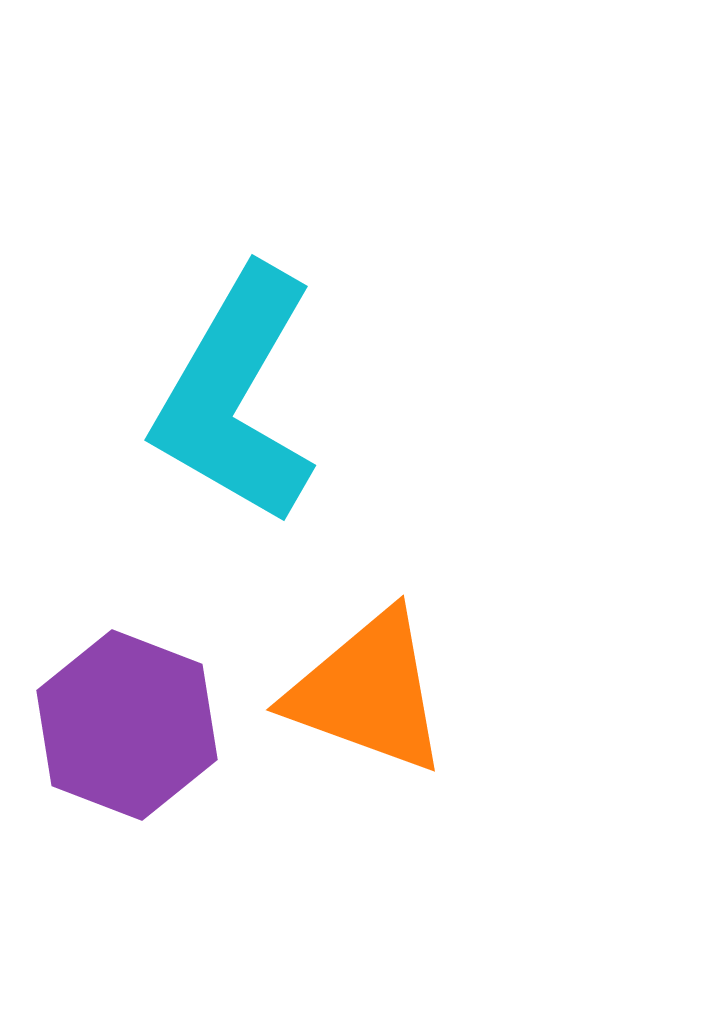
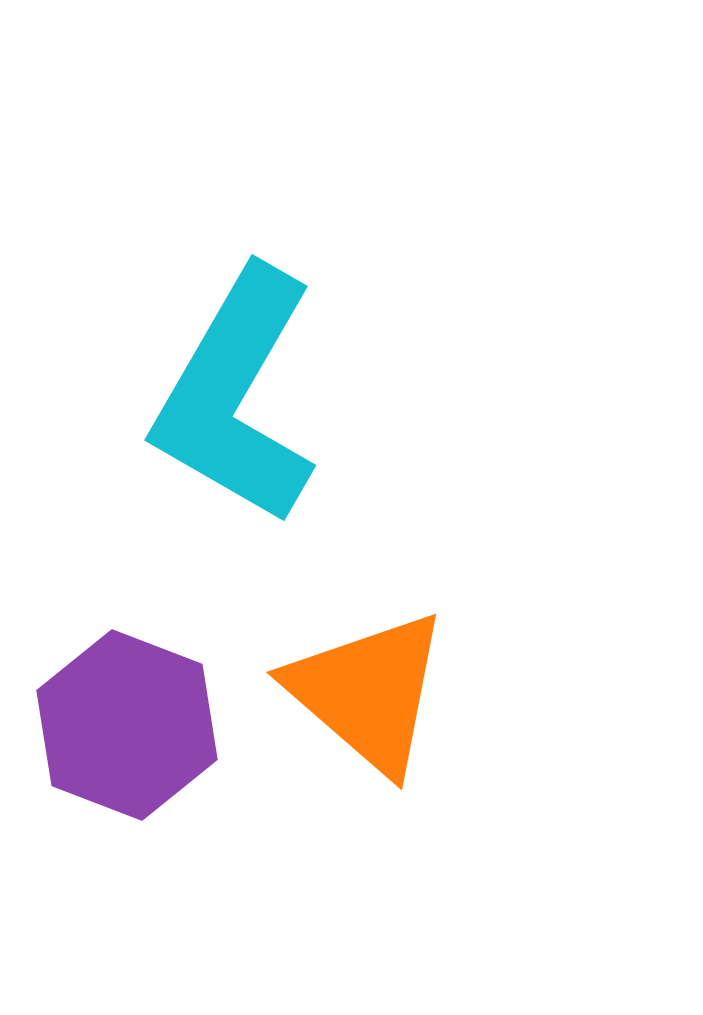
orange triangle: rotated 21 degrees clockwise
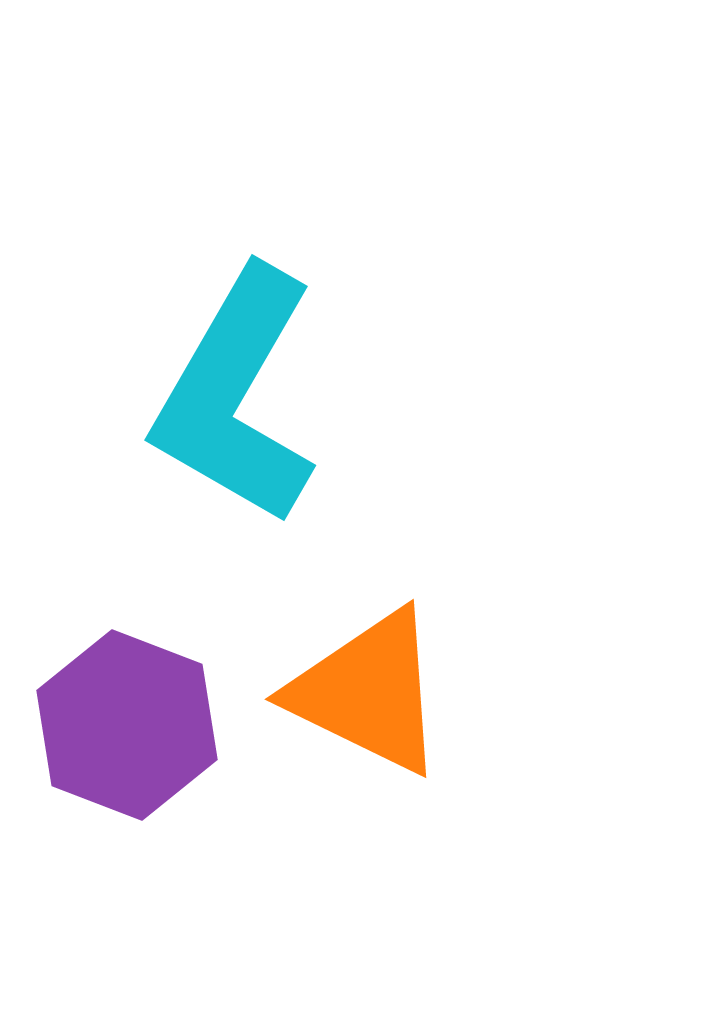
orange triangle: rotated 15 degrees counterclockwise
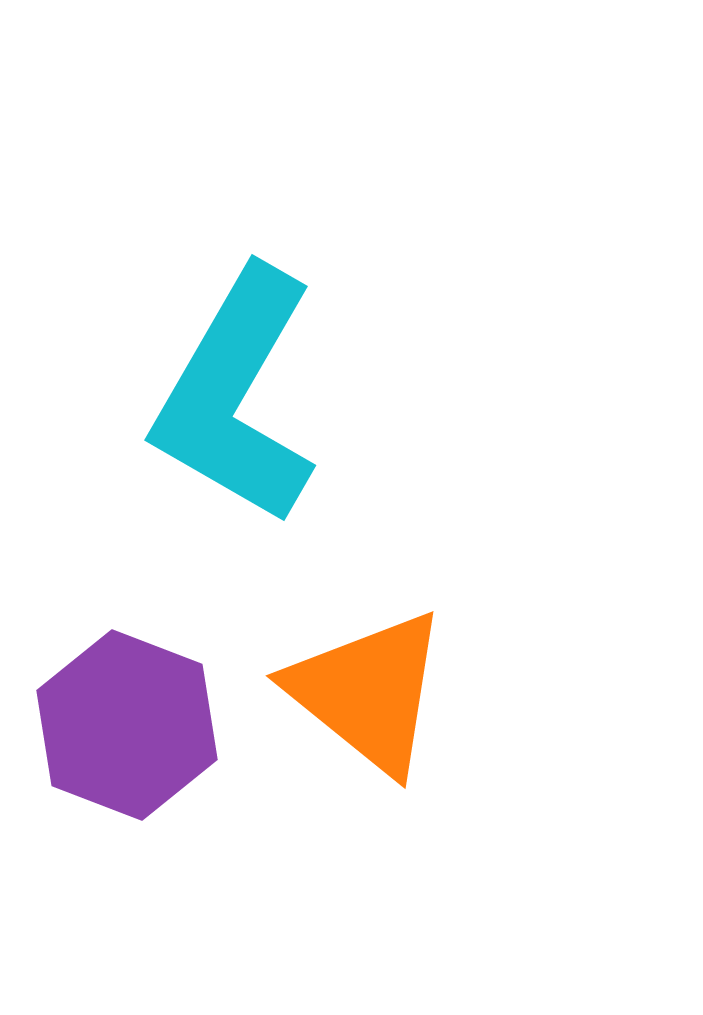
orange triangle: rotated 13 degrees clockwise
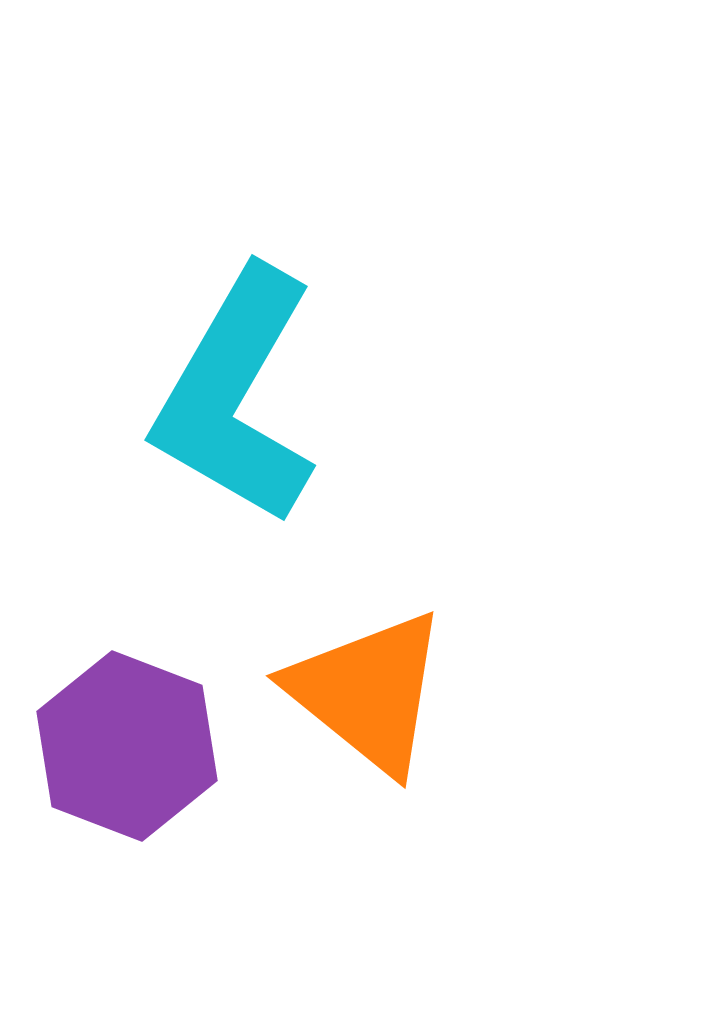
purple hexagon: moved 21 px down
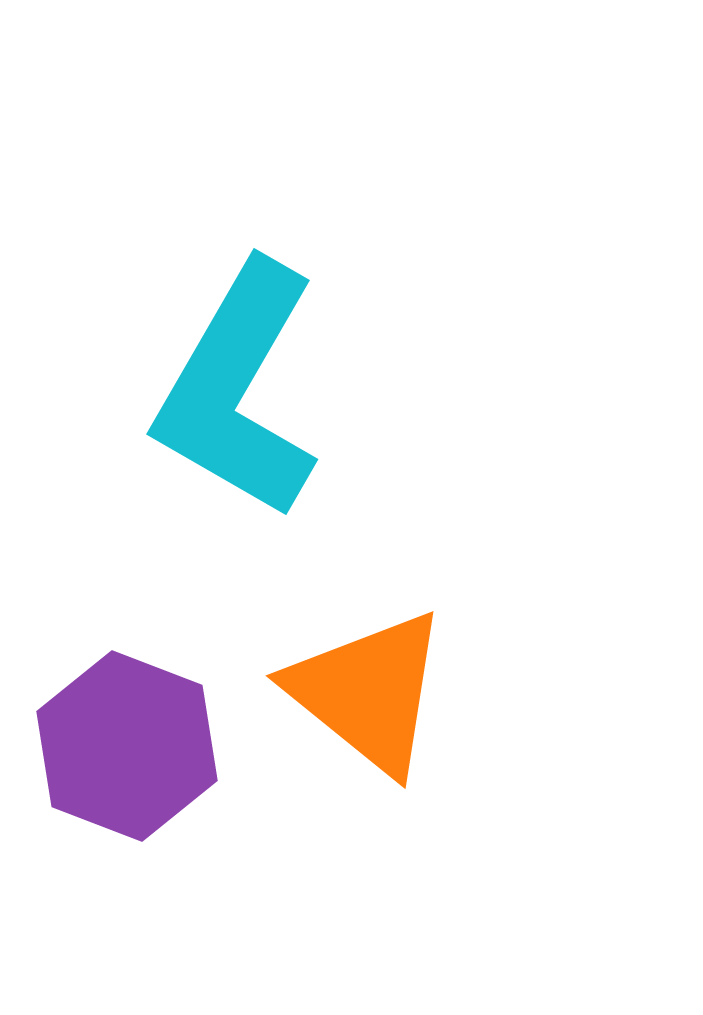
cyan L-shape: moved 2 px right, 6 px up
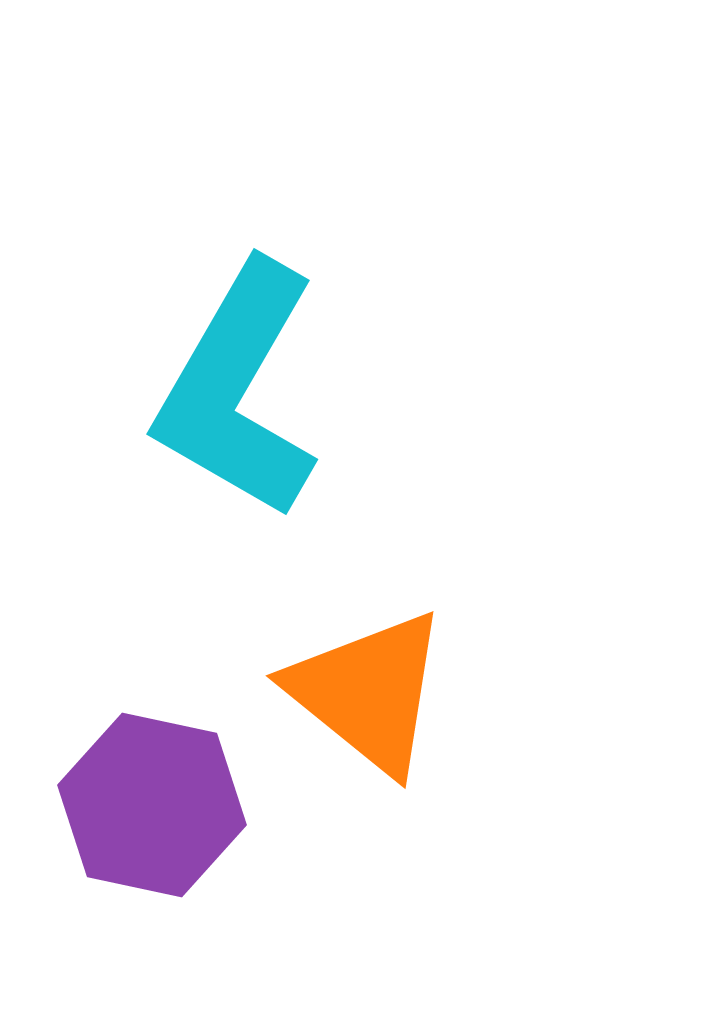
purple hexagon: moved 25 px right, 59 px down; rotated 9 degrees counterclockwise
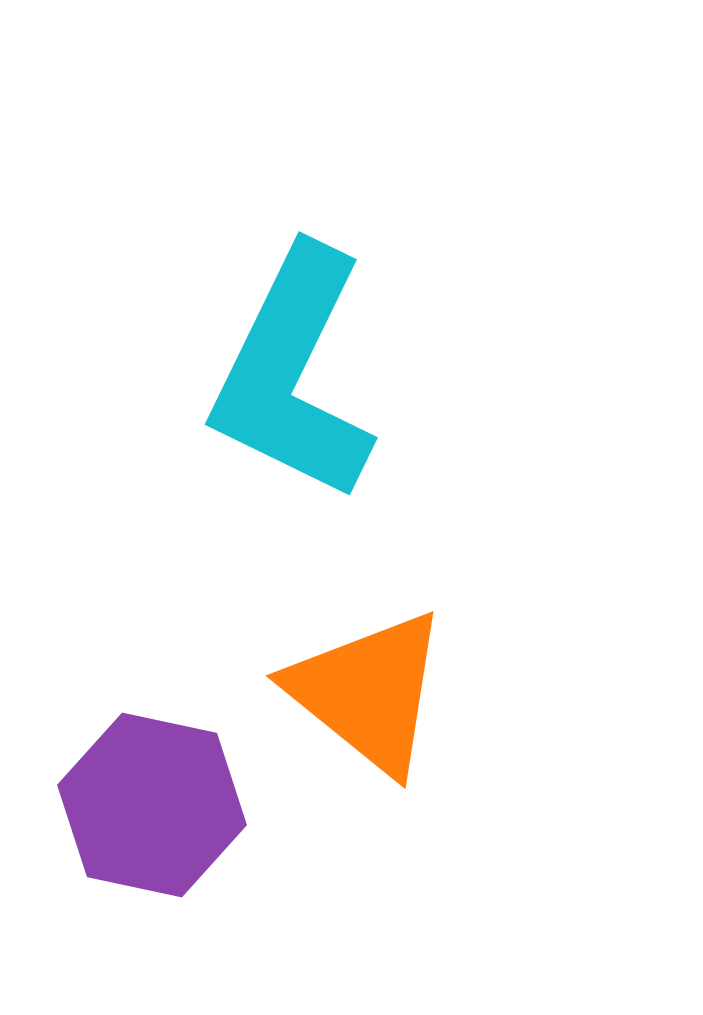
cyan L-shape: moved 55 px right, 16 px up; rotated 4 degrees counterclockwise
